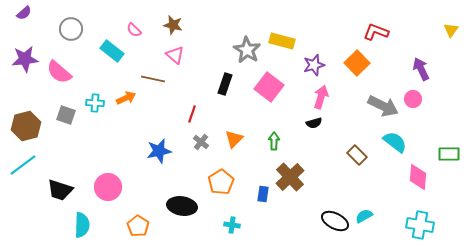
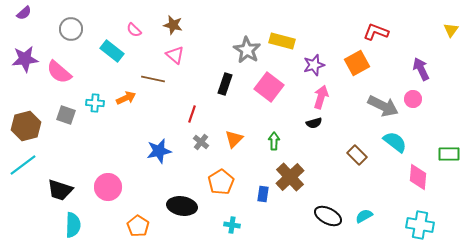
orange square at (357, 63): rotated 15 degrees clockwise
black ellipse at (335, 221): moved 7 px left, 5 px up
cyan semicircle at (82, 225): moved 9 px left
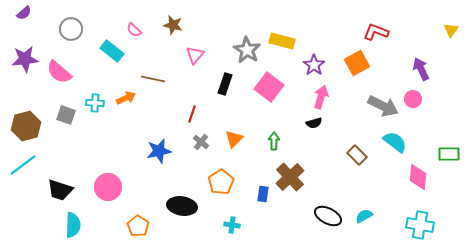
pink triangle at (175, 55): moved 20 px right; rotated 30 degrees clockwise
purple star at (314, 65): rotated 20 degrees counterclockwise
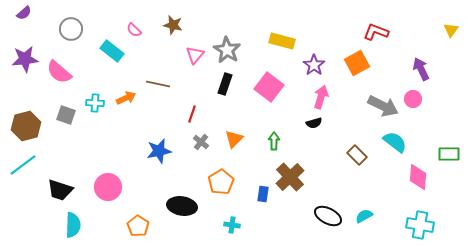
gray star at (247, 50): moved 20 px left
brown line at (153, 79): moved 5 px right, 5 px down
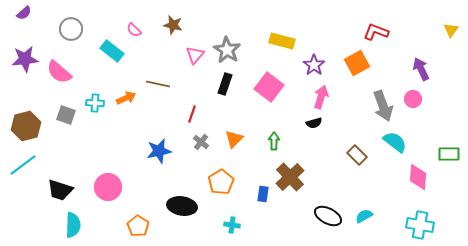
gray arrow at (383, 106): rotated 44 degrees clockwise
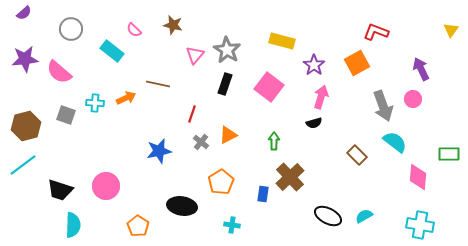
orange triangle at (234, 139): moved 6 px left, 4 px up; rotated 18 degrees clockwise
pink circle at (108, 187): moved 2 px left, 1 px up
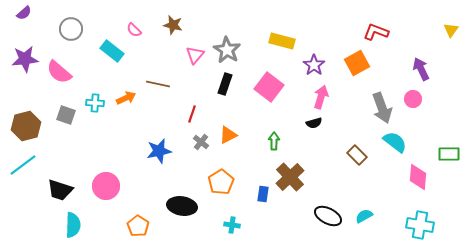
gray arrow at (383, 106): moved 1 px left, 2 px down
